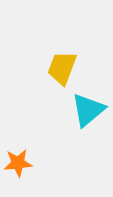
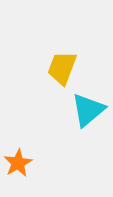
orange star: rotated 24 degrees counterclockwise
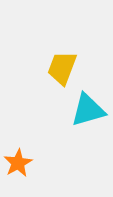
cyan triangle: rotated 24 degrees clockwise
